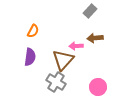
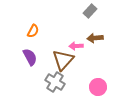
purple semicircle: rotated 36 degrees counterclockwise
gray cross: moved 1 px left
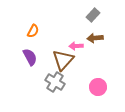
gray rectangle: moved 3 px right, 4 px down
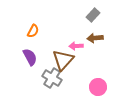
gray cross: moved 3 px left, 4 px up
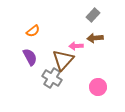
orange semicircle: rotated 24 degrees clockwise
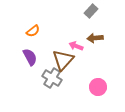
gray rectangle: moved 2 px left, 4 px up
pink arrow: rotated 24 degrees clockwise
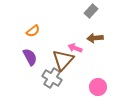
pink arrow: moved 1 px left, 2 px down
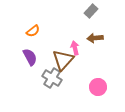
pink arrow: rotated 56 degrees clockwise
